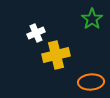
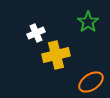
green star: moved 4 px left, 3 px down
orange ellipse: rotated 30 degrees counterclockwise
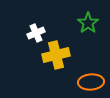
green star: moved 1 px down
orange ellipse: rotated 30 degrees clockwise
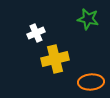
green star: moved 4 px up; rotated 25 degrees counterclockwise
yellow cross: moved 1 px left, 4 px down
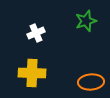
green star: moved 2 px left, 2 px down; rotated 30 degrees counterclockwise
yellow cross: moved 23 px left, 14 px down; rotated 16 degrees clockwise
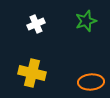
white cross: moved 9 px up
yellow cross: rotated 12 degrees clockwise
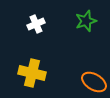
orange ellipse: moved 3 px right; rotated 35 degrees clockwise
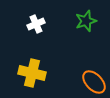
orange ellipse: rotated 15 degrees clockwise
